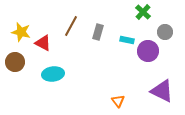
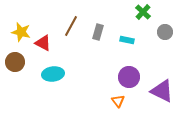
purple circle: moved 19 px left, 26 px down
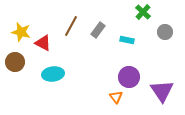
gray rectangle: moved 2 px up; rotated 21 degrees clockwise
purple triangle: rotated 30 degrees clockwise
orange triangle: moved 2 px left, 4 px up
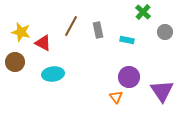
gray rectangle: rotated 49 degrees counterclockwise
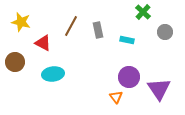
yellow star: moved 10 px up
purple triangle: moved 3 px left, 2 px up
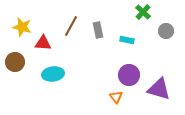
yellow star: moved 1 px right, 5 px down
gray circle: moved 1 px right, 1 px up
red triangle: rotated 24 degrees counterclockwise
purple circle: moved 2 px up
purple triangle: rotated 40 degrees counterclockwise
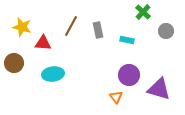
brown circle: moved 1 px left, 1 px down
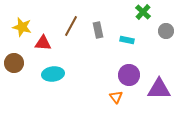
purple triangle: rotated 15 degrees counterclockwise
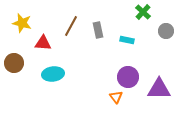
yellow star: moved 4 px up
purple circle: moved 1 px left, 2 px down
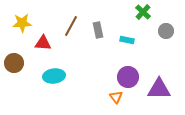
yellow star: rotated 18 degrees counterclockwise
cyan ellipse: moved 1 px right, 2 px down
